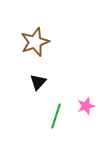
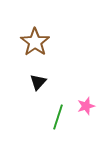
brown star: rotated 16 degrees counterclockwise
green line: moved 2 px right, 1 px down
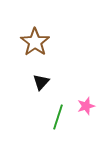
black triangle: moved 3 px right
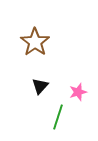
black triangle: moved 1 px left, 4 px down
pink star: moved 8 px left, 14 px up
